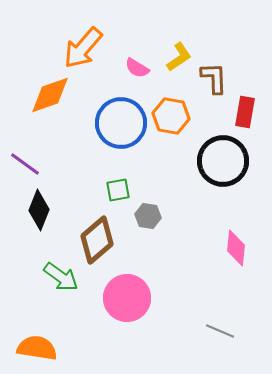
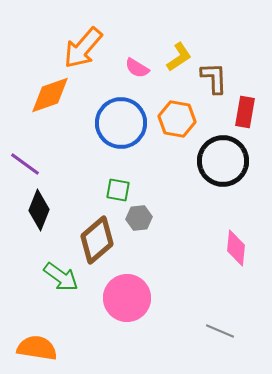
orange hexagon: moved 6 px right, 3 px down
green square: rotated 20 degrees clockwise
gray hexagon: moved 9 px left, 2 px down; rotated 15 degrees counterclockwise
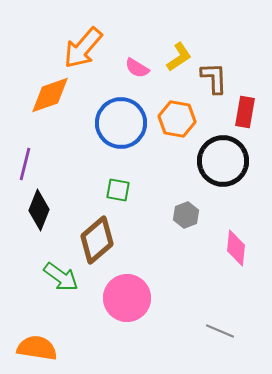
purple line: rotated 68 degrees clockwise
gray hexagon: moved 47 px right, 3 px up; rotated 15 degrees counterclockwise
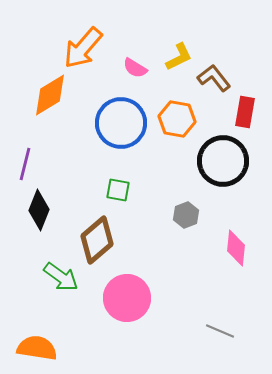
yellow L-shape: rotated 8 degrees clockwise
pink semicircle: moved 2 px left
brown L-shape: rotated 36 degrees counterclockwise
orange diamond: rotated 12 degrees counterclockwise
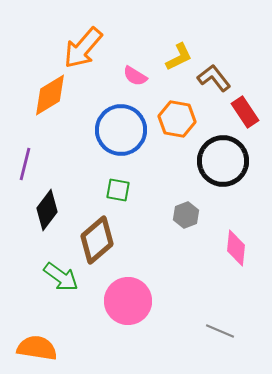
pink semicircle: moved 8 px down
red rectangle: rotated 44 degrees counterclockwise
blue circle: moved 7 px down
black diamond: moved 8 px right; rotated 15 degrees clockwise
pink circle: moved 1 px right, 3 px down
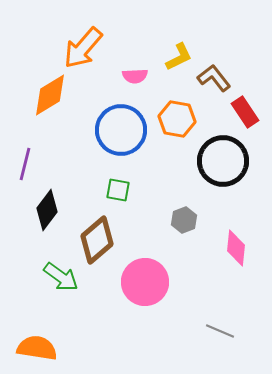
pink semicircle: rotated 35 degrees counterclockwise
gray hexagon: moved 2 px left, 5 px down
pink circle: moved 17 px right, 19 px up
